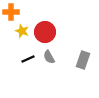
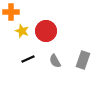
red circle: moved 1 px right, 1 px up
gray semicircle: moved 6 px right, 4 px down
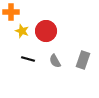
black line: rotated 40 degrees clockwise
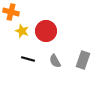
orange cross: rotated 14 degrees clockwise
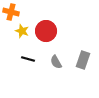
gray semicircle: moved 1 px right, 1 px down
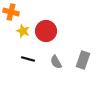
yellow star: moved 1 px right
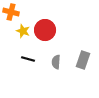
red circle: moved 1 px left, 1 px up
gray semicircle: rotated 32 degrees clockwise
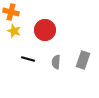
yellow star: moved 9 px left
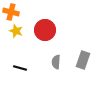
yellow star: moved 2 px right
black line: moved 8 px left, 9 px down
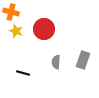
red circle: moved 1 px left, 1 px up
black line: moved 3 px right, 5 px down
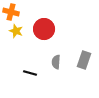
gray rectangle: moved 1 px right
black line: moved 7 px right
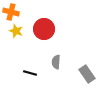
gray rectangle: moved 3 px right, 14 px down; rotated 54 degrees counterclockwise
